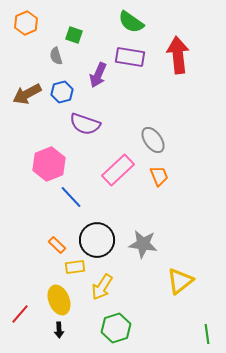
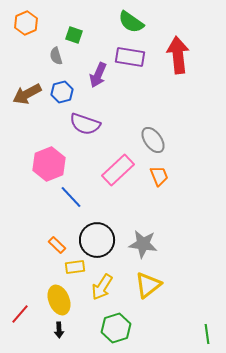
yellow triangle: moved 32 px left, 4 px down
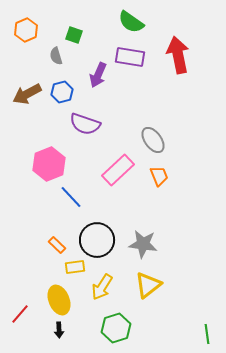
orange hexagon: moved 7 px down
red arrow: rotated 6 degrees counterclockwise
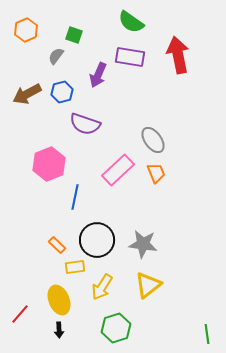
gray semicircle: rotated 54 degrees clockwise
orange trapezoid: moved 3 px left, 3 px up
blue line: moved 4 px right; rotated 55 degrees clockwise
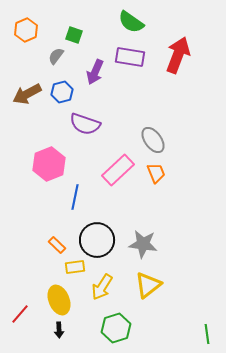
red arrow: rotated 33 degrees clockwise
purple arrow: moved 3 px left, 3 px up
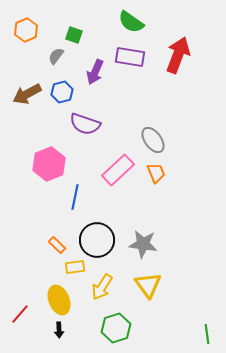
yellow triangle: rotated 28 degrees counterclockwise
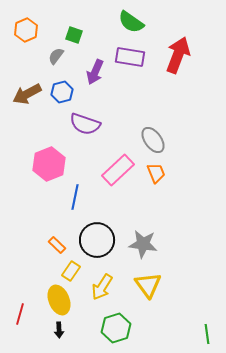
yellow rectangle: moved 4 px left, 4 px down; rotated 48 degrees counterclockwise
red line: rotated 25 degrees counterclockwise
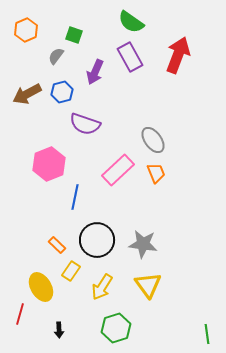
purple rectangle: rotated 52 degrees clockwise
yellow ellipse: moved 18 px left, 13 px up; rotated 8 degrees counterclockwise
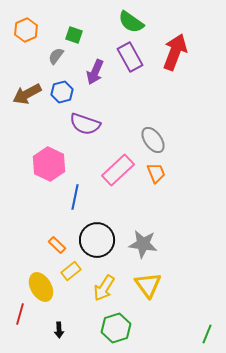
red arrow: moved 3 px left, 3 px up
pink hexagon: rotated 12 degrees counterclockwise
yellow rectangle: rotated 18 degrees clockwise
yellow arrow: moved 2 px right, 1 px down
green line: rotated 30 degrees clockwise
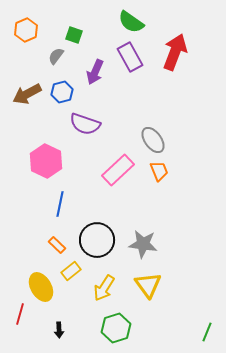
pink hexagon: moved 3 px left, 3 px up
orange trapezoid: moved 3 px right, 2 px up
blue line: moved 15 px left, 7 px down
green line: moved 2 px up
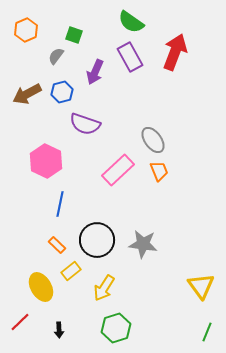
yellow triangle: moved 53 px right, 1 px down
red line: moved 8 px down; rotated 30 degrees clockwise
